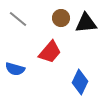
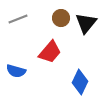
gray line: rotated 60 degrees counterclockwise
black triangle: rotated 45 degrees counterclockwise
blue semicircle: moved 1 px right, 2 px down
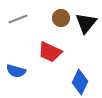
red trapezoid: rotated 75 degrees clockwise
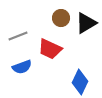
gray line: moved 17 px down
black triangle: rotated 20 degrees clockwise
red trapezoid: moved 3 px up
blue semicircle: moved 6 px right, 4 px up; rotated 36 degrees counterclockwise
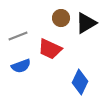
blue semicircle: moved 1 px left, 1 px up
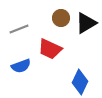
gray line: moved 1 px right, 7 px up
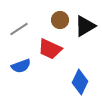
brown circle: moved 1 px left, 2 px down
black triangle: moved 1 px left, 3 px down
gray line: rotated 12 degrees counterclockwise
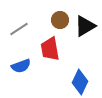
red trapezoid: rotated 55 degrees clockwise
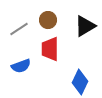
brown circle: moved 12 px left
red trapezoid: rotated 10 degrees clockwise
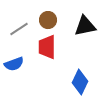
black triangle: rotated 20 degrees clockwise
red trapezoid: moved 3 px left, 2 px up
blue semicircle: moved 7 px left, 2 px up
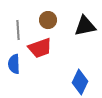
gray line: moved 1 px left, 1 px down; rotated 60 degrees counterclockwise
red trapezoid: moved 7 px left, 1 px down; rotated 110 degrees counterclockwise
blue semicircle: rotated 108 degrees clockwise
